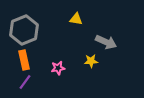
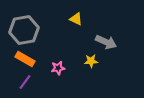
yellow triangle: rotated 16 degrees clockwise
gray hexagon: rotated 12 degrees clockwise
orange rectangle: moved 1 px right, 1 px up; rotated 48 degrees counterclockwise
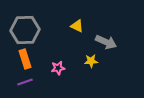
yellow triangle: moved 1 px right, 7 px down
gray hexagon: moved 1 px right; rotated 8 degrees clockwise
orange rectangle: rotated 42 degrees clockwise
purple line: rotated 35 degrees clockwise
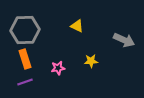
gray arrow: moved 18 px right, 2 px up
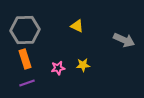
yellow star: moved 8 px left, 4 px down
purple line: moved 2 px right, 1 px down
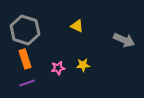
gray hexagon: rotated 20 degrees clockwise
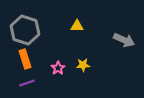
yellow triangle: rotated 24 degrees counterclockwise
pink star: rotated 24 degrees counterclockwise
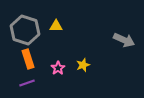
yellow triangle: moved 21 px left
orange rectangle: moved 3 px right
yellow star: rotated 16 degrees counterclockwise
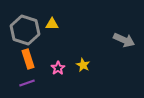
yellow triangle: moved 4 px left, 2 px up
yellow star: rotated 24 degrees counterclockwise
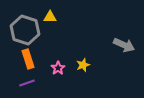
yellow triangle: moved 2 px left, 7 px up
gray arrow: moved 5 px down
yellow star: rotated 24 degrees clockwise
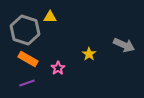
orange rectangle: rotated 42 degrees counterclockwise
yellow star: moved 6 px right, 11 px up; rotated 16 degrees counterclockwise
